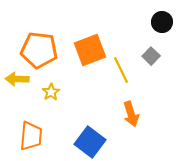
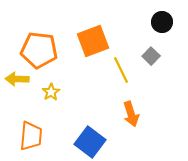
orange square: moved 3 px right, 9 px up
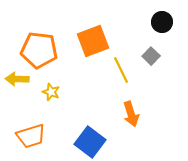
yellow star: rotated 18 degrees counterclockwise
orange trapezoid: rotated 68 degrees clockwise
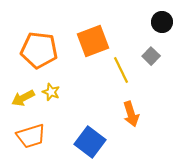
yellow arrow: moved 6 px right, 19 px down; rotated 30 degrees counterclockwise
